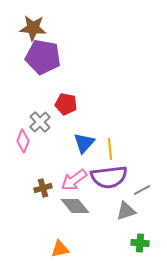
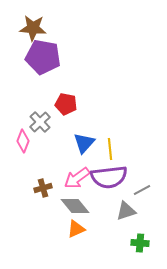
pink arrow: moved 3 px right, 2 px up
orange triangle: moved 16 px right, 20 px up; rotated 12 degrees counterclockwise
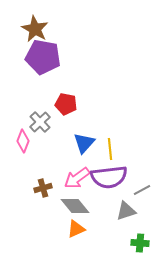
brown star: moved 2 px right, 1 px down; rotated 24 degrees clockwise
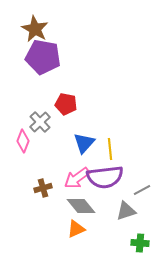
purple semicircle: moved 4 px left
gray diamond: moved 6 px right
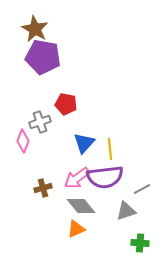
gray cross: rotated 25 degrees clockwise
gray line: moved 1 px up
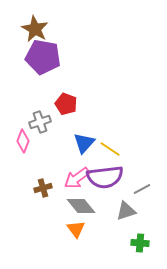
red pentagon: rotated 10 degrees clockwise
yellow line: rotated 50 degrees counterclockwise
orange triangle: rotated 42 degrees counterclockwise
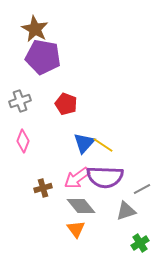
gray cross: moved 20 px left, 21 px up
yellow line: moved 7 px left, 4 px up
purple semicircle: rotated 9 degrees clockwise
green cross: rotated 36 degrees counterclockwise
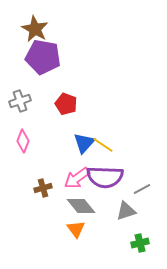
green cross: rotated 18 degrees clockwise
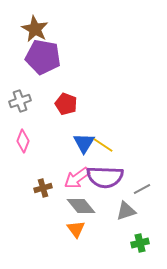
blue triangle: rotated 10 degrees counterclockwise
